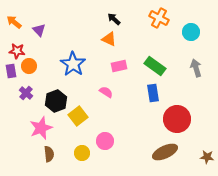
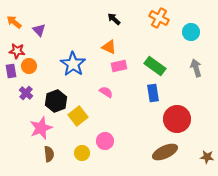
orange triangle: moved 8 px down
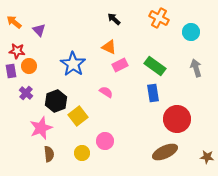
pink rectangle: moved 1 px right, 1 px up; rotated 14 degrees counterclockwise
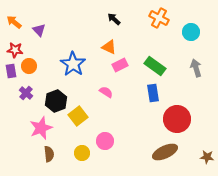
red star: moved 2 px left, 1 px up
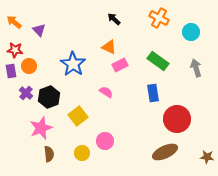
green rectangle: moved 3 px right, 5 px up
black hexagon: moved 7 px left, 4 px up
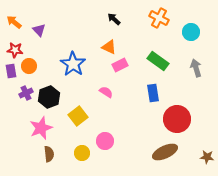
purple cross: rotated 24 degrees clockwise
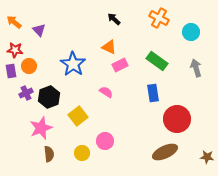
green rectangle: moved 1 px left
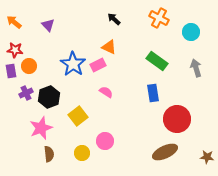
purple triangle: moved 9 px right, 5 px up
pink rectangle: moved 22 px left
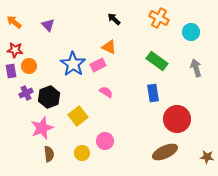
pink star: moved 1 px right
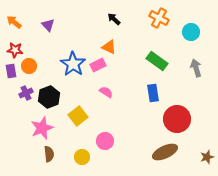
yellow circle: moved 4 px down
brown star: rotated 24 degrees counterclockwise
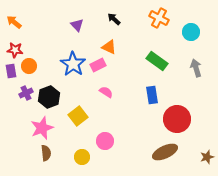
purple triangle: moved 29 px right
blue rectangle: moved 1 px left, 2 px down
brown semicircle: moved 3 px left, 1 px up
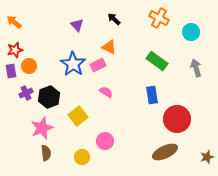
red star: rotated 21 degrees counterclockwise
